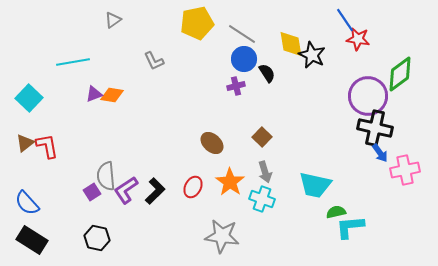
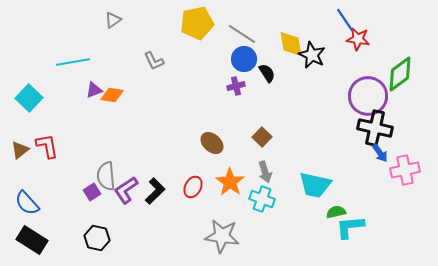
purple triangle: moved 4 px up
brown triangle: moved 5 px left, 7 px down
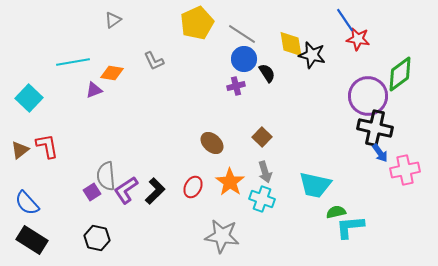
yellow pentagon: rotated 12 degrees counterclockwise
black star: rotated 12 degrees counterclockwise
orange diamond: moved 22 px up
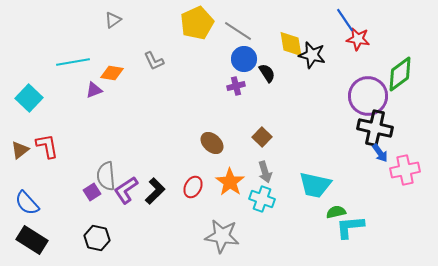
gray line: moved 4 px left, 3 px up
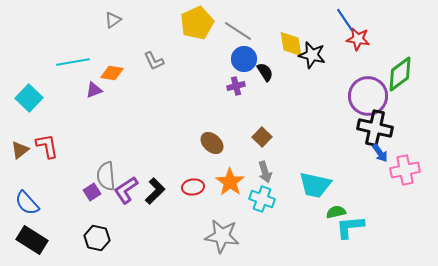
black semicircle: moved 2 px left, 1 px up
red ellipse: rotated 55 degrees clockwise
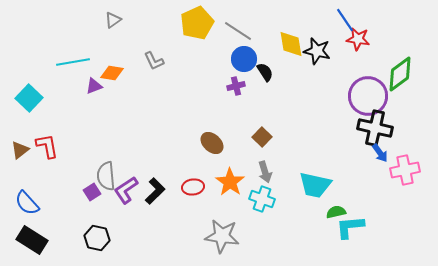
black star: moved 5 px right, 4 px up
purple triangle: moved 4 px up
